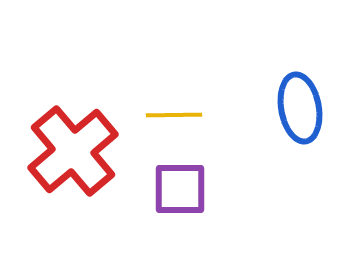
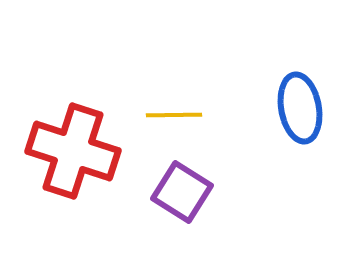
red cross: rotated 32 degrees counterclockwise
purple square: moved 2 px right, 3 px down; rotated 32 degrees clockwise
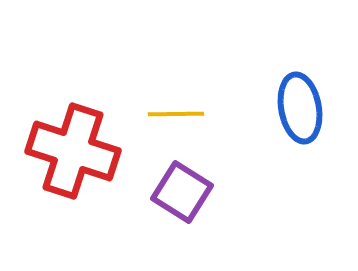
yellow line: moved 2 px right, 1 px up
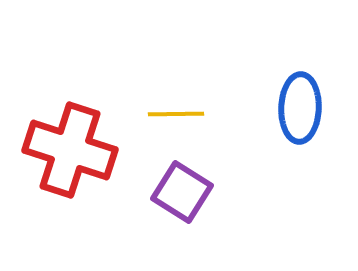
blue ellipse: rotated 12 degrees clockwise
red cross: moved 3 px left, 1 px up
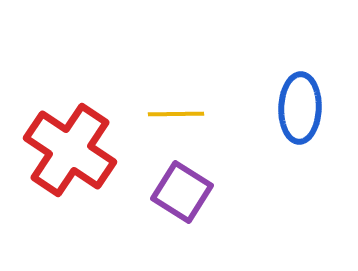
red cross: rotated 16 degrees clockwise
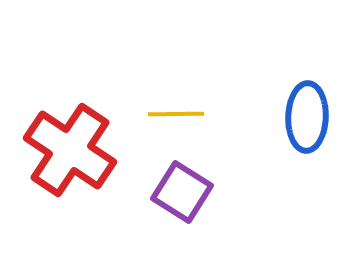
blue ellipse: moved 7 px right, 9 px down
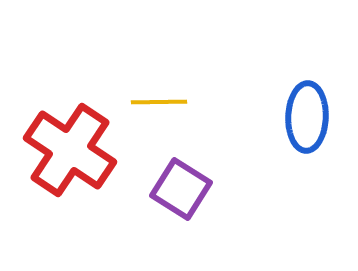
yellow line: moved 17 px left, 12 px up
purple square: moved 1 px left, 3 px up
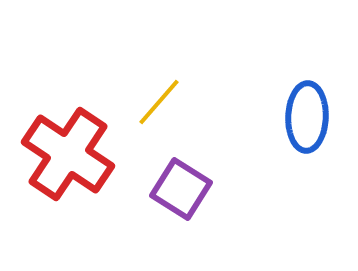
yellow line: rotated 48 degrees counterclockwise
red cross: moved 2 px left, 4 px down
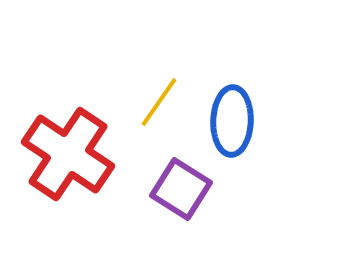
yellow line: rotated 6 degrees counterclockwise
blue ellipse: moved 75 px left, 4 px down
